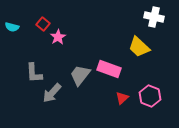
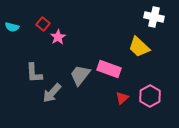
pink hexagon: rotated 10 degrees clockwise
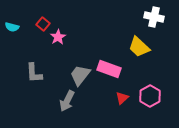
gray arrow: moved 15 px right, 8 px down; rotated 15 degrees counterclockwise
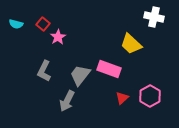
cyan semicircle: moved 4 px right, 3 px up
yellow trapezoid: moved 8 px left, 3 px up
gray L-shape: moved 10 px right, 2 px up; rotated 30 degrees clockwise
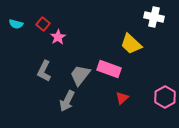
pink hexagon: moved 15 px right, 1 px down
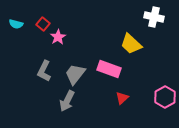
gray trapezoid: moved 5 px left, 1 px up
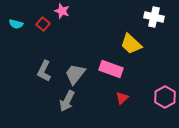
pink star: moved 4 px right, 26 px up; rotated 21 degrees counterclockwise
pink rectangle: moved 2 px right
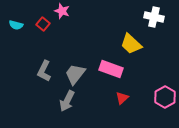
cyan semicircle: moved 1 px down
